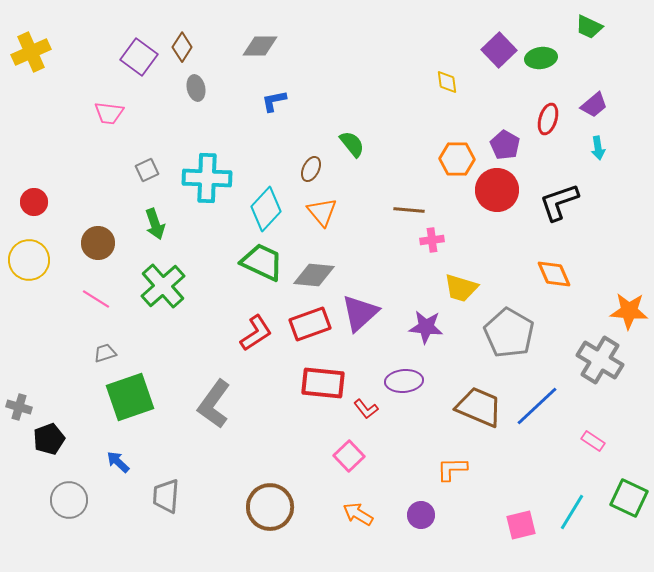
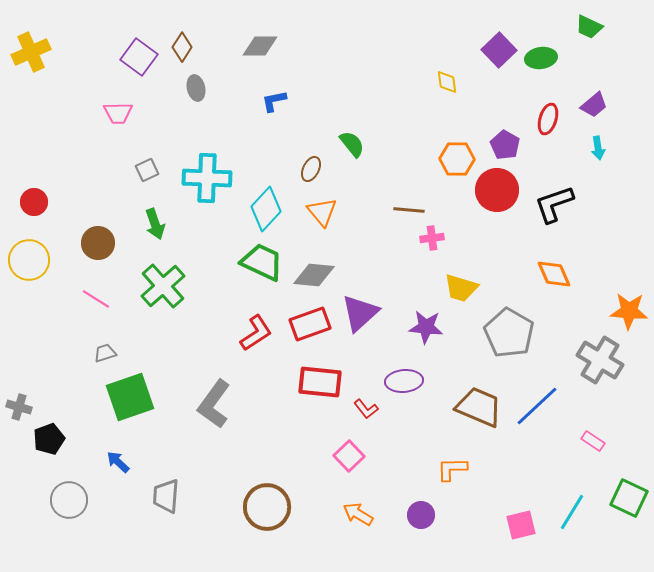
pink trapezoid at (109, 113): moved 9 px right; rotated 8 degrees counterclockwise
black L-shape at (559, 202): moved 5 px left, 2 px down
pink cross at (432, 240): moved 2 px up
red rectangle at (323, 383): moved 3 px left, 1 px up
brown circle at (270, 507): moved 3 px left
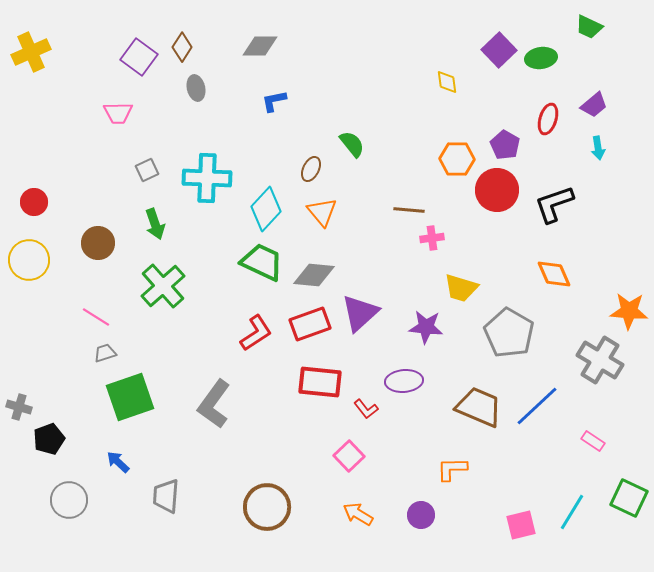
pink line at (96, 299): moved 18 px down
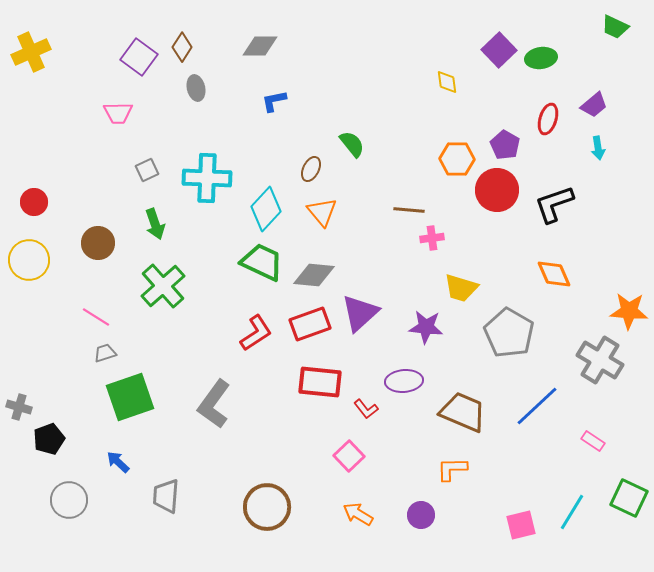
green trapezoid at (589, 27): moved 26 px right
brown trapezoid at (479, 407): moved 16 px left, 5 px down
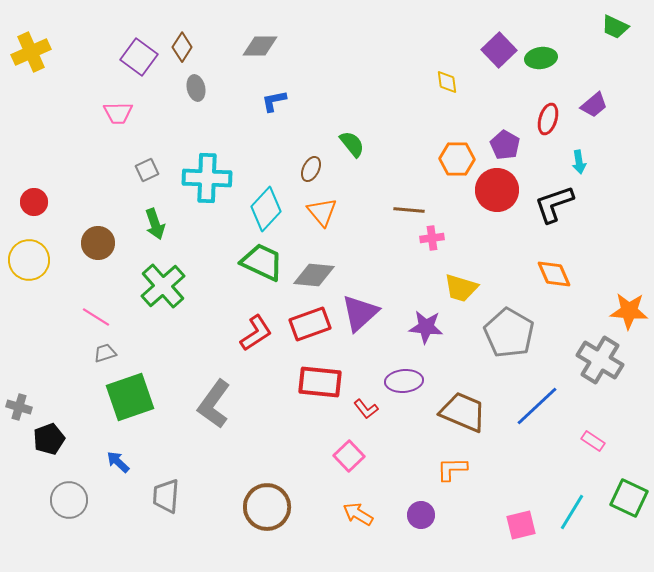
cyan arrow at (598, 148): moved 19 px left, 14 px down
